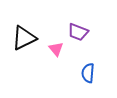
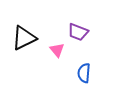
pink triangle: moved 1 px right, 1 px down
blue semicircle: moved 4 px left
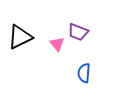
black triangle: moved 4 px left, 1 px up
pink triangle: moved 6 px up
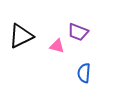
black triangle: moved 1 px right, 1 px up
pink triangle: moved 2 px down; rotated 35 degrees counterclockwise
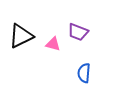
pink triangle: moved 4 px left, 2 px up
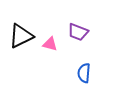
pink triangle: moved 3 px left
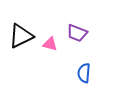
purple trapezoid: moved 1 px left, 1 px down
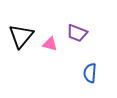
black triangle: rotated 24 degrees counterclockwise
blue semicircle: moved 6 px right
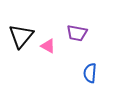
purple trapezoid: rotated 10 degrees counterclockwise
pink triangle: moved 2 px left, 2 px down; rotated 14 degrees clockwise
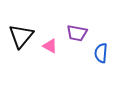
pink triangle: moved 2 px right
blue semicircle: moved 11 px right, 20 px up
